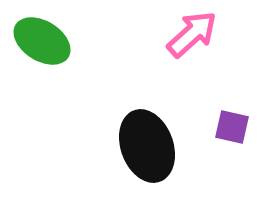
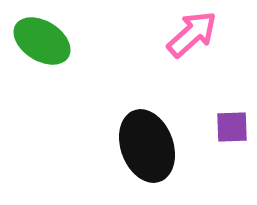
purple square: rotated 15 degrees counterclockwise
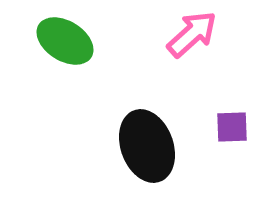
green ellipse: moved 23 px right
